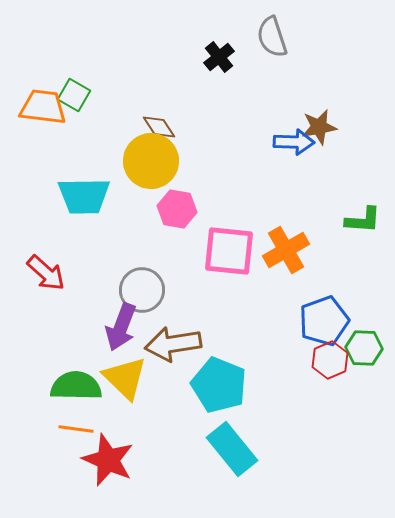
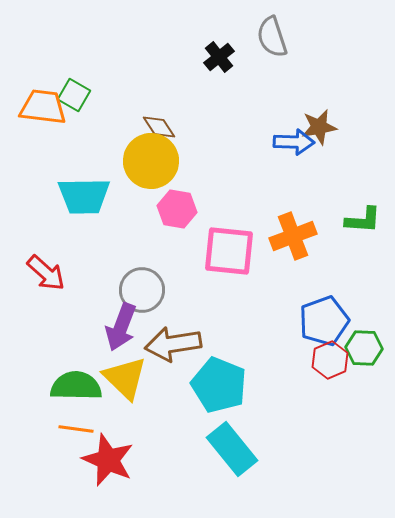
orange cross: moved 7 px right, 14 px up; rotated 9 degrees clockwise
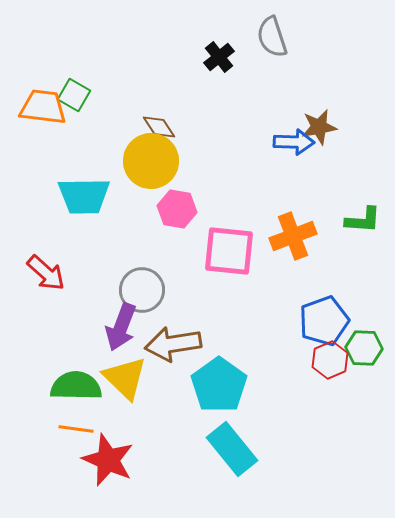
cyan pentagon: rotated 14 degrees clockwise
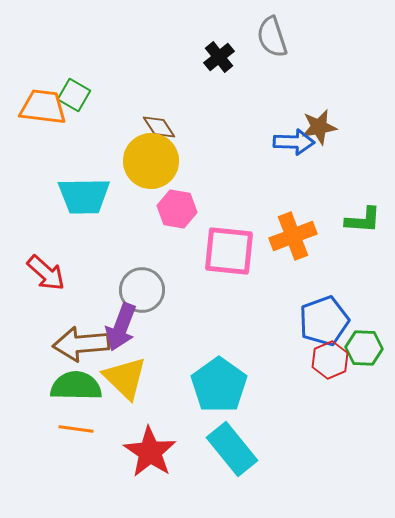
brown arrow: moved 92 px left; rotated 4 degrees clockwise
red star: moved 42 px right, 8 px up; rotated 10 degrees clockwise
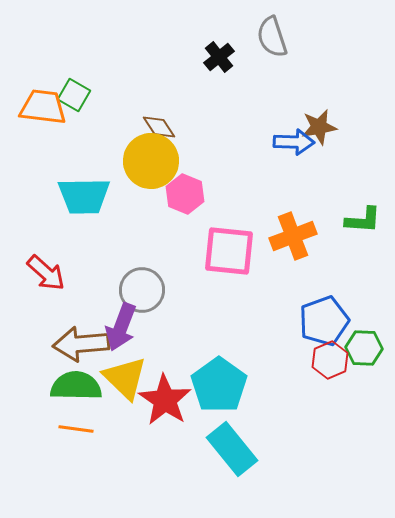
pink hexagon: moved 8 px right, 15 px up; rotated 12 degrees clockwise
red star: moved 15 px right, 52 px up
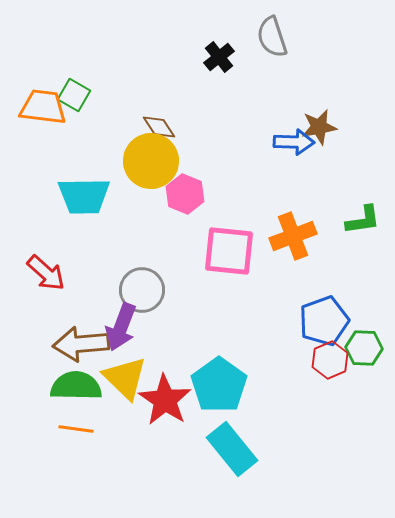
green L-shape: rotated 12 degrees counterclockwise
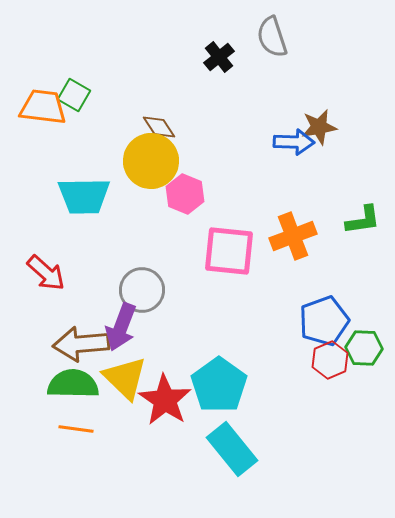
green semicircle: moved 3 px left, 2 px up
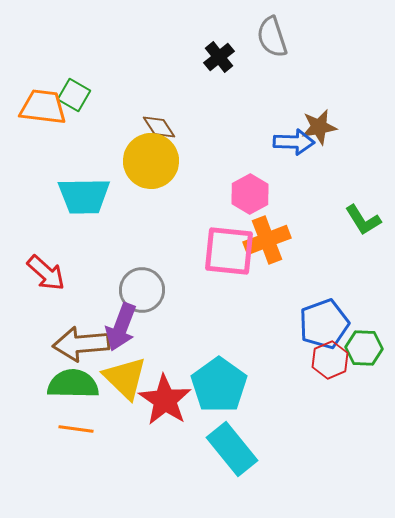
pink hexagon: moved 65 px right; rotated 9 degrees clockwise
green L-shape: rotated 66 degrees clockwise
orange cross: moved 26 px left, 4 px down
blue pentagon: moved 3 px down
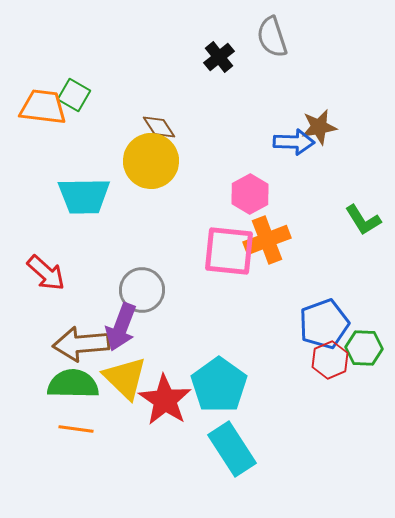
cyan rectangle: rotated 6 degrees clockwise
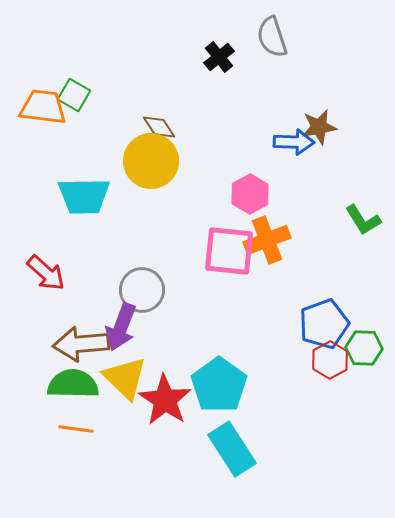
red hexagon: rotated 6 degrees counterclockwise
